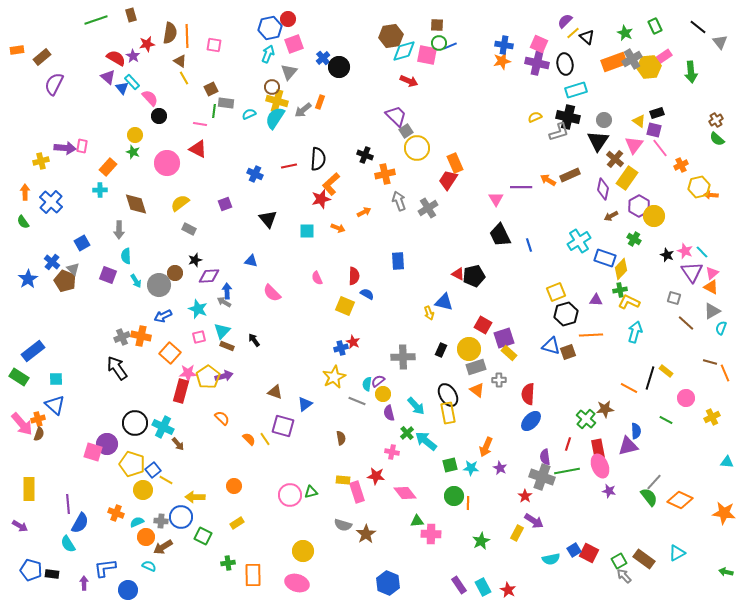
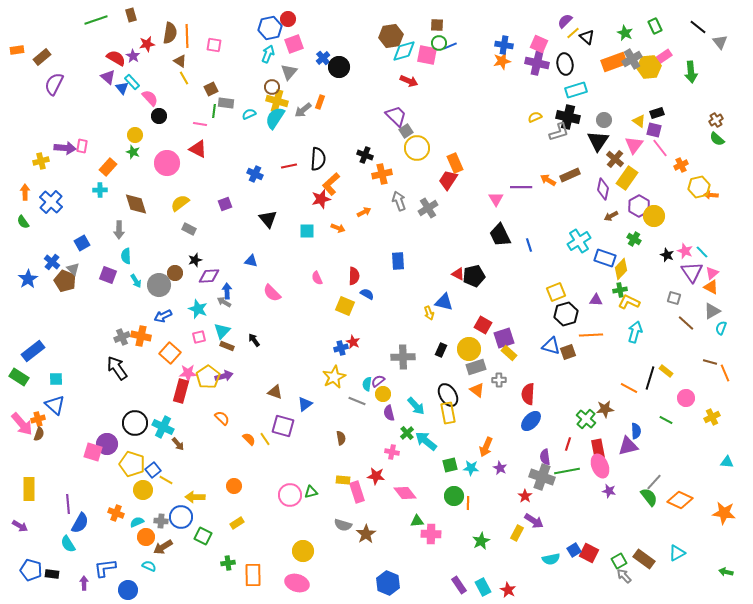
orange cross at (385, 174): moved 3 px left
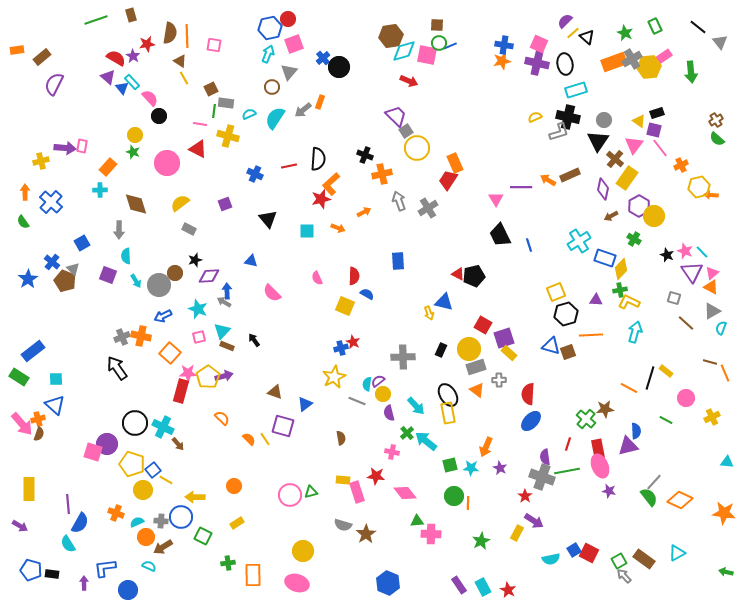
yellow cross at (277, 101): moved 49 px left, 35 px down
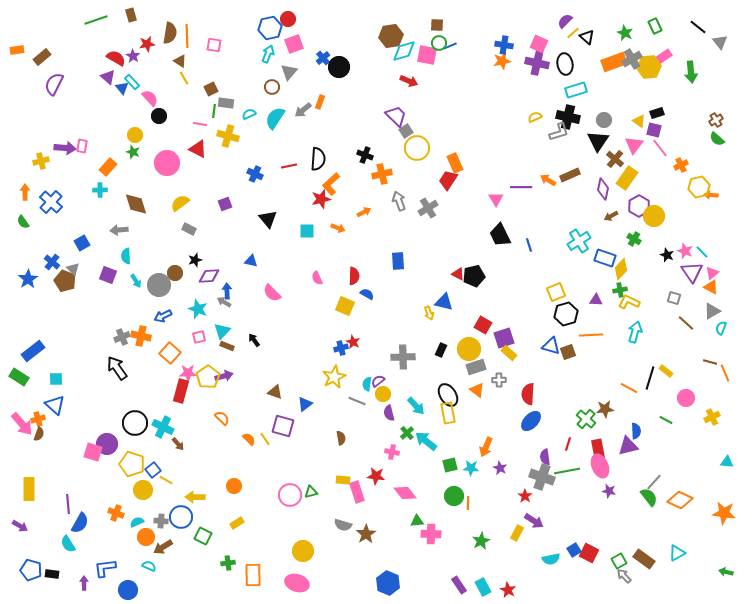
gray arrow at (119, 230): rotated 84 degrees clockwise
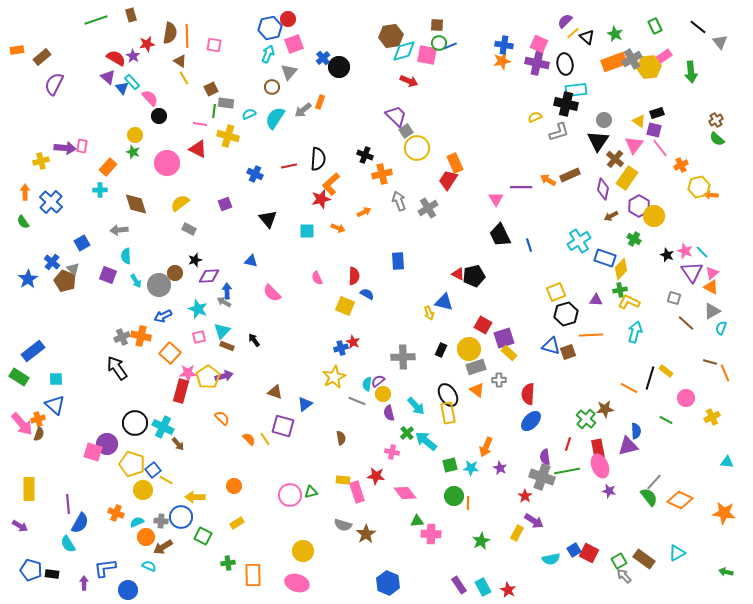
green star at (625, 33): moved 10 px left, 1 px down
cyan rectangle at (576, 90): rotated 10 degrees clockwise
black cross at (568, 117): moved 2 px left, 13 px up
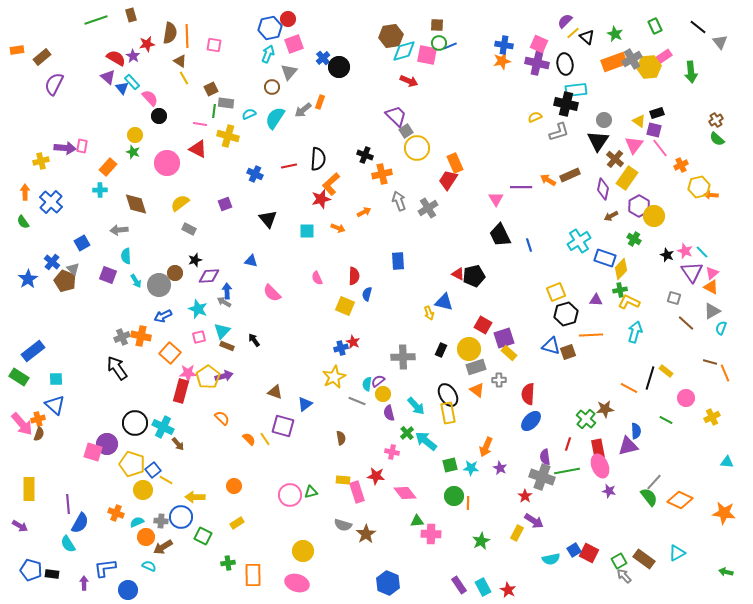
blue semicircle at (367, 294): rotated 104 degrees counterclockwise
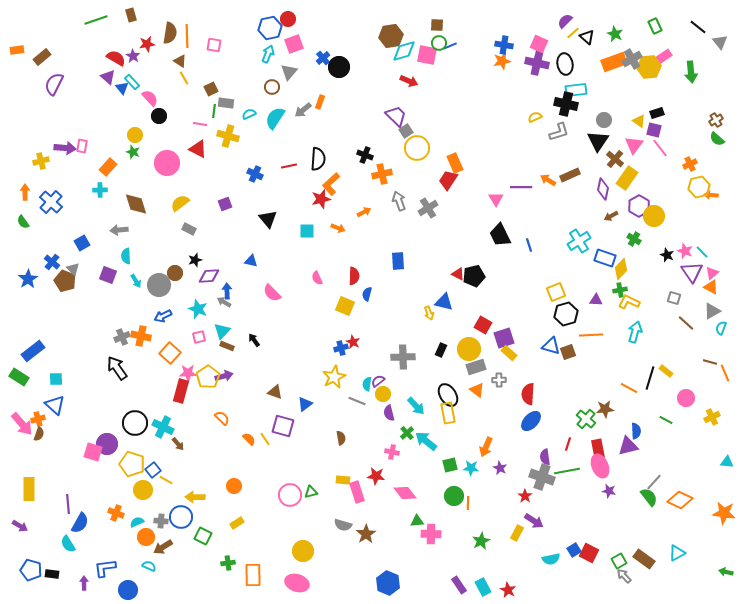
orange cross at (681, 165): moved 9 px right, 1 px up
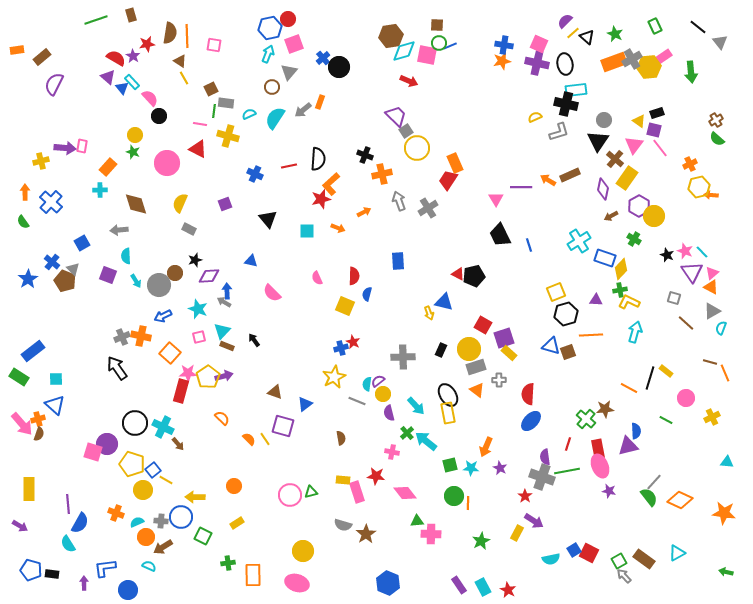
yellow semicircle at (180, 203): rotated 30 degrees counterclockwise
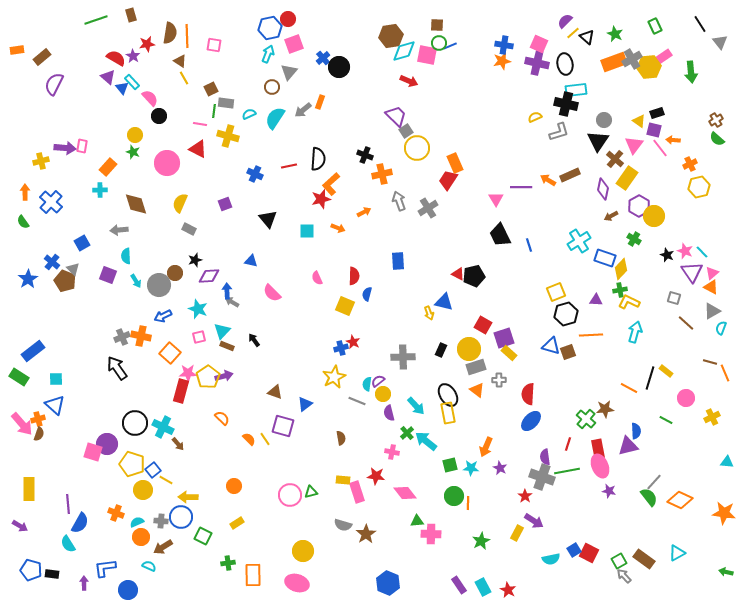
black line at (698, 27): moved 2 px right, 3 px up; rotated 18 degrees clockwise
orange arrow at (711, 195): moved 38 px left, 55 px up
gray arrow at (224, 302): moved 8 px right
yellow arrow at (195, 497): moved 7 px left
orange circle at (146, 537): moved 5 px left
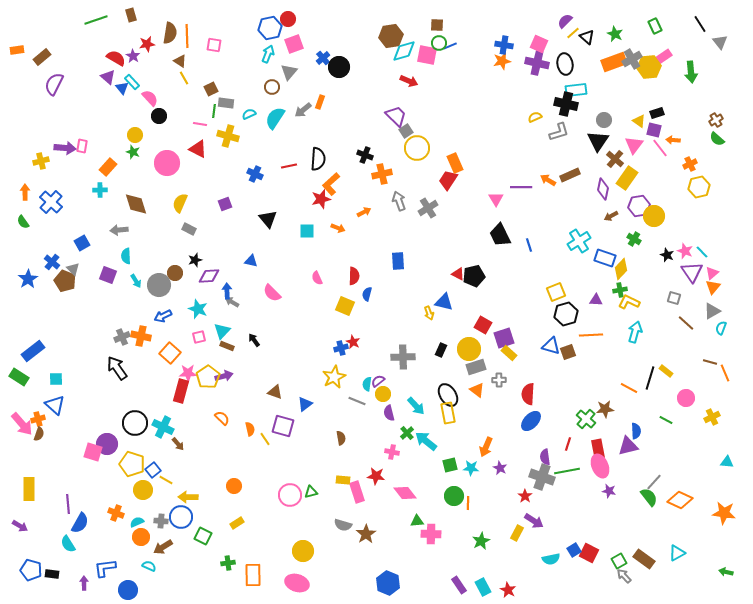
purple hexagon at (639, 206): rotated 20 degrees clockwise
orange triangle at (711, 287): moved 2 px right; rotated 42 degrees clockwise
orange semicircle at (249, 439): moved 1 px right, 10 px up; rotated 32 degrees clockwise
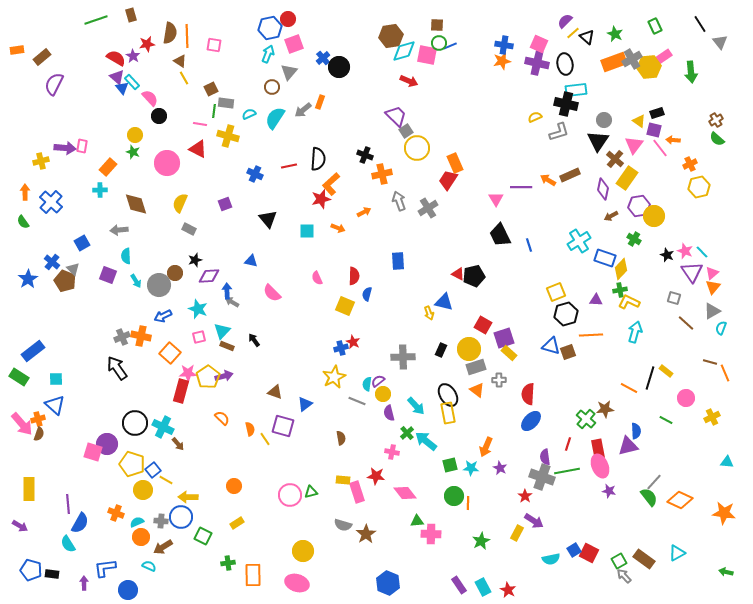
purple triangle at (108, 77): moved 9 px right
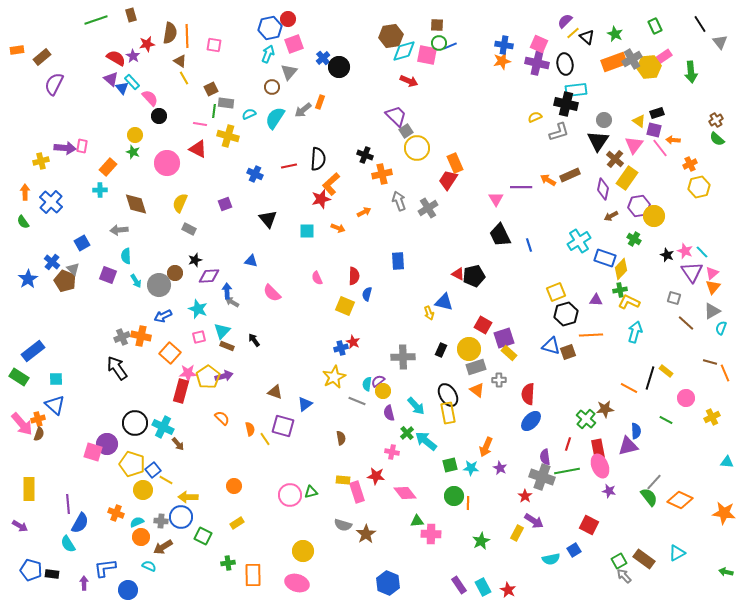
purple triangle at (117, 77): moved 6 px left, 2 px down
yellow circle at (383, 394): moved 3 px up
red square at (589, 553): moved 28 px up
